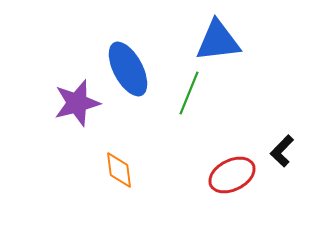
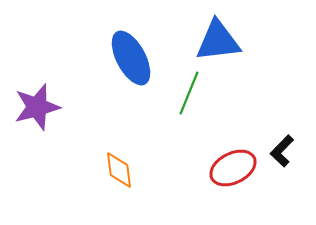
blue ellipse: moved 3 px right, 11 px up
purple star: moved 40 px left, 4 px down
red ellipse: moved 1 px right, 7 px up
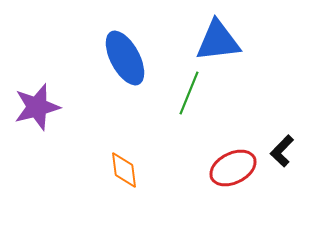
blue ellipse: moved 6 px left
orange diamond: moved 5 px right
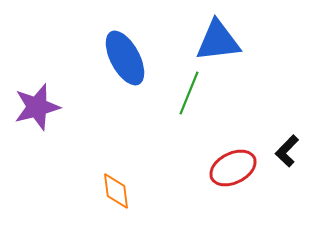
black L-shape: moved 5 px right
orange diamond: moved 8 px left, 21 px down
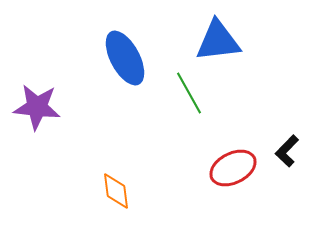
green line: rotated 51 degrees counterclockwise
purple star: rotated 21 degrees clockwise
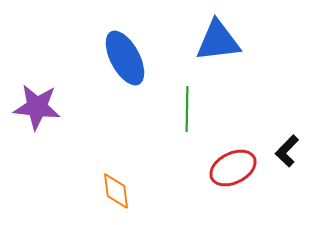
green line: moved 2 px left, 16 px down; rotated 30 degrees clockwise
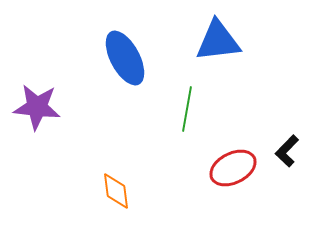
green line: rotated 9 degrees clockwise
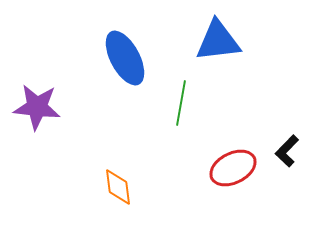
green line: moved 6 px left, 6 px up
orange diamond: moved 2 px right, 4 px up
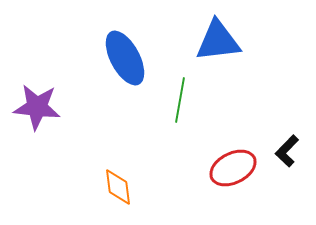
green line: moved 1 px left, 3 px up
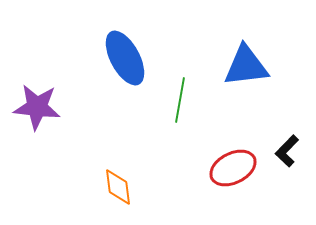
blue triangle: moved 28 px right, 25 px down
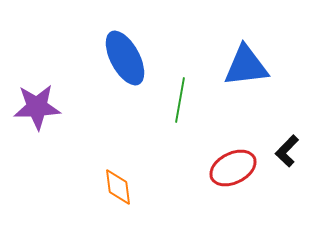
purple star: rotated 9 degrees counterclockwise
